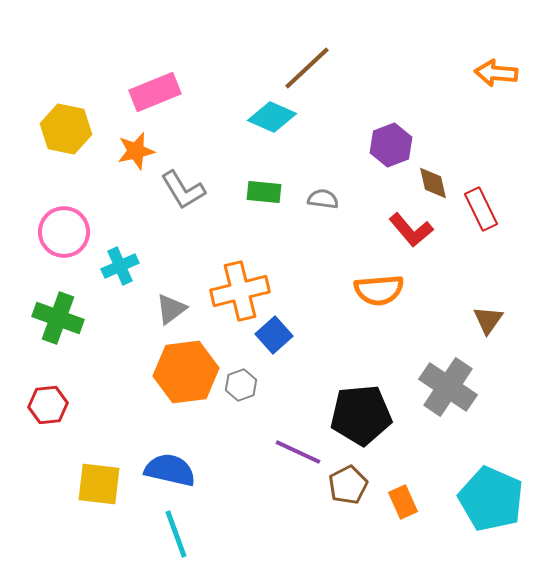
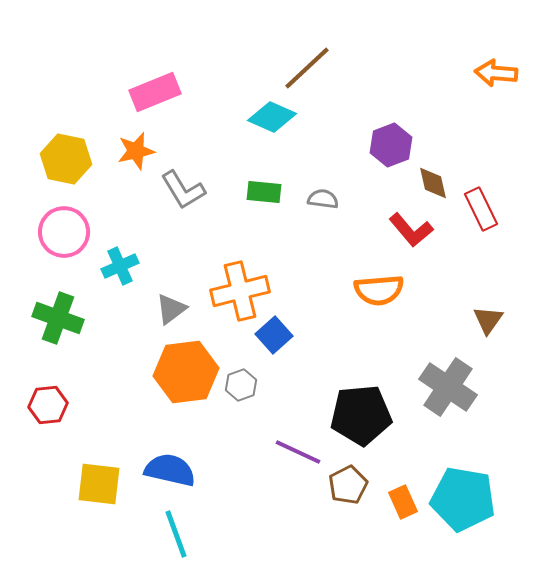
yellow hexagon: moved 30 px down
cyan pentagon: moved 28 px left; rotated 14 degrees counterclockwise
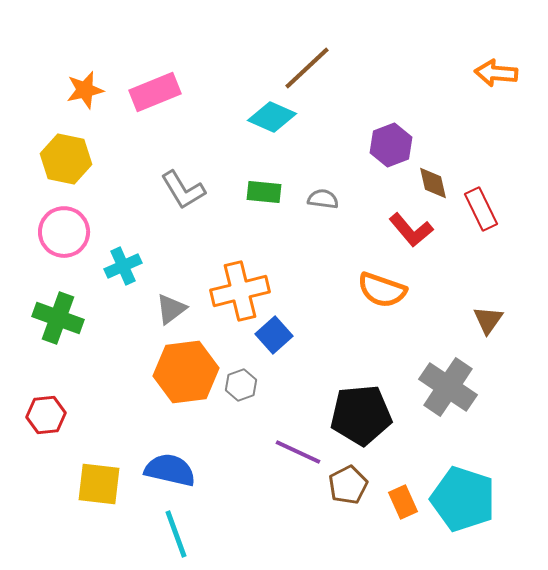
orange star: moved 51 px left, 61 px up
cyan cross: moved 3 px right
orange semicircle: moved 3 px right; rotated 24 degrees clockwise
red hexagon: moved 2 px left, 10 px down
cyan pentagon: rotated 8 degrees clockwise
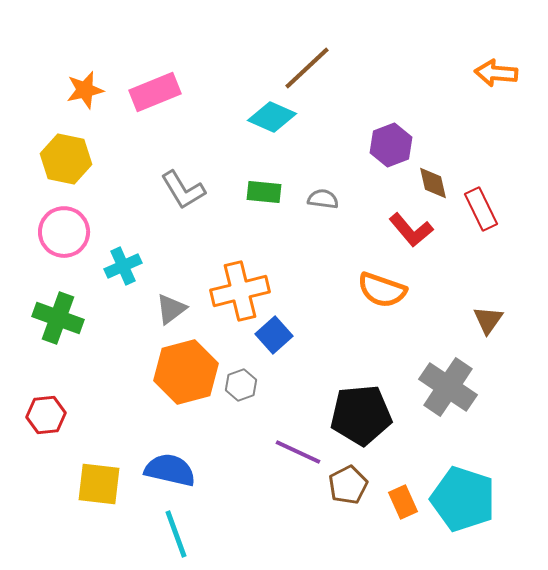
orange hexagon: rotated 8 degrees counterclockwise
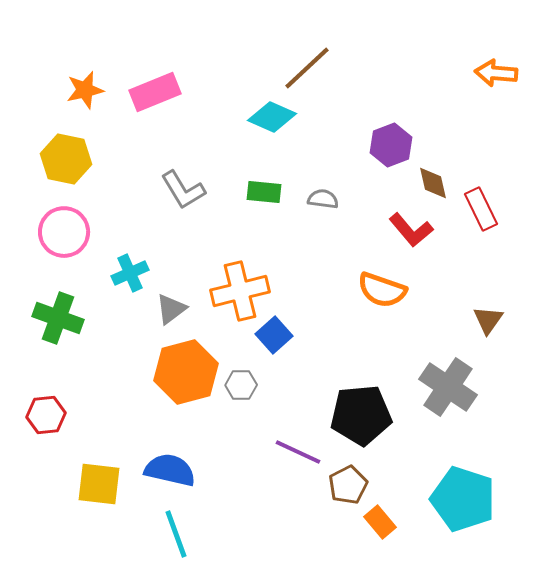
cyan cross: moved 7 px right, 7 px down
gray hexagon: rotated 20 degrees clockwise
orange rectangle: moved 23 px left, 20 px down; rotated 16 degrees counterclockwise
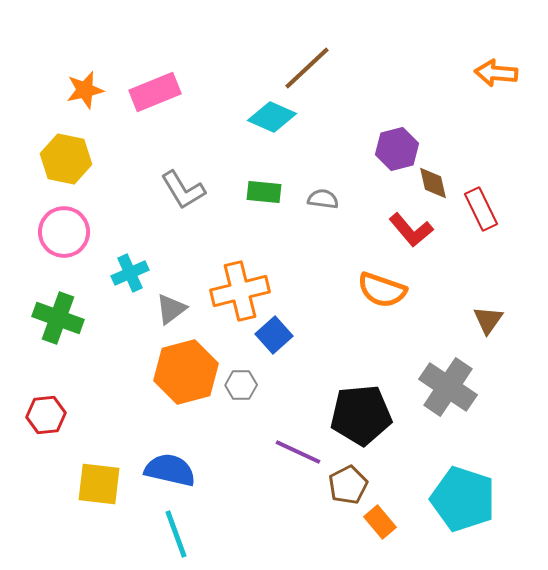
purple hexagon: moved 6 px right, 4 px down; rotated 6 degrees clockwise
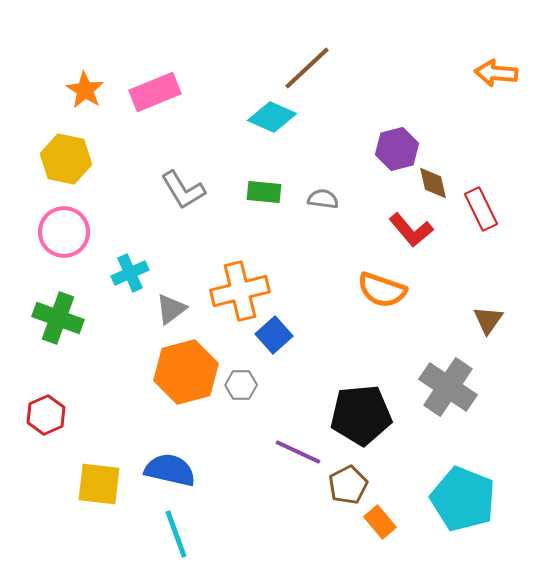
orange star: rotated 27 degrees counterclockwise
red hexagon: rotated 18 degrees counterclockwise
cyan pentagon: rotated 4 degrees clockwise
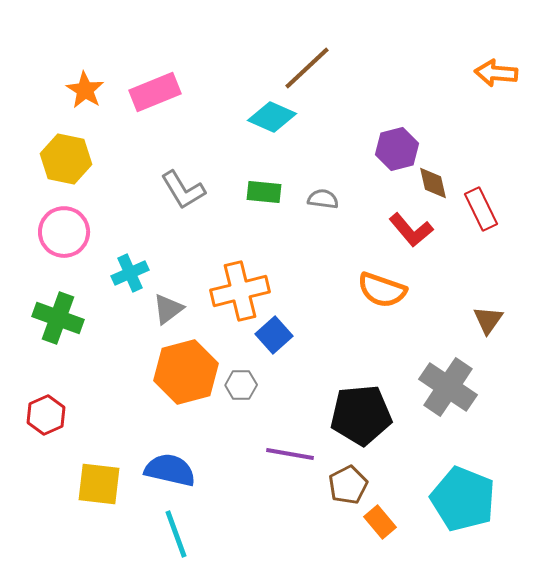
gray triangle: moved 3 px left
purple line: moved 8 px left, 2 px down; rotated 15 degrees counterclockwise
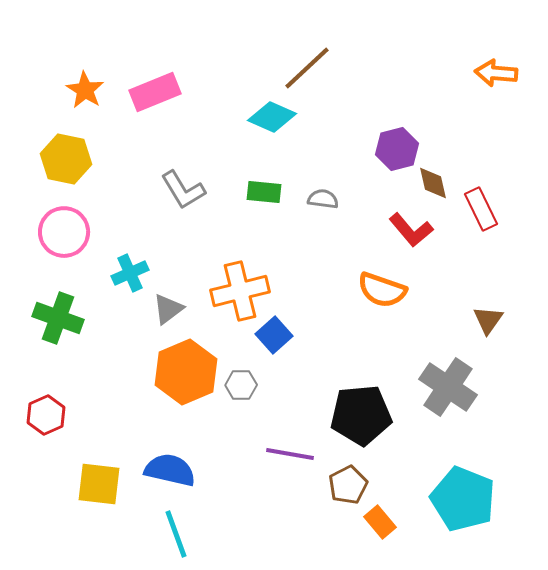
orange hexagon: rotated 8 degrees counterclockwise
